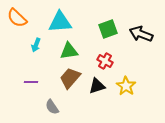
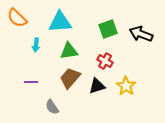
cyan arrow: rotated 16 degrees counterclockwise
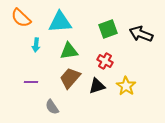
orange semicircle: moved 4 px right
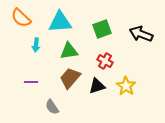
green square: moved 6 px left
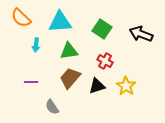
green square: rotated 36 degrees counterclockwise
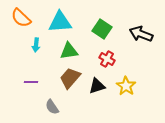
red cross: moved 2 px right, 2 px up
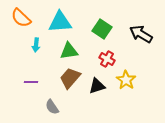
black arrow: rotated 10 degrees clockwise
yellow star: moved 6 px up
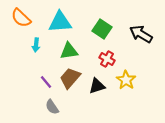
purple line: moved 15 px right; rotated 48 degrees clockwise
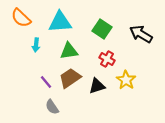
brown trapezoid: rotated 15 degrees clockwise
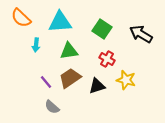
yellow star: rotated 18 degrees counterclockwise
gray semicircle: rotated 14 degrees counterclockwise
